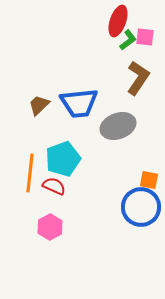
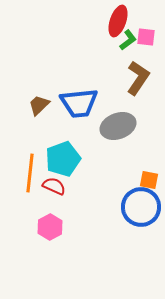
pink square: moved 1 px right
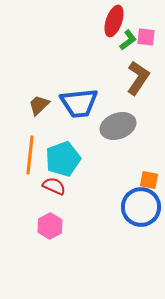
red ellipse: moved 4 px left
orange line: moved 18 px up
pink hexagon: moved 1 px up
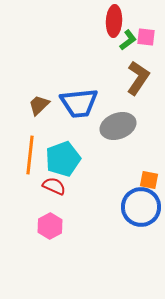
red ellipse: rotated 16 degrees counterclockwise
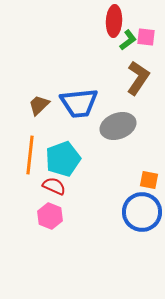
blue circle: moved 1 px right, 5 px down
pink hexagon: moved 10 px up; rotated 10 degrees counterclockwise
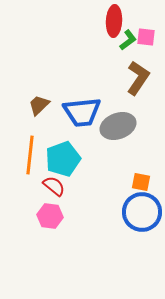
blue trapezoid: moved 3 px right, 9 px down
orange square: moved 8 px left, 2 px down
red semicircle: rotated 15 degrees clockwise
pink hexagon: rotated 15 degrees counterclockwise
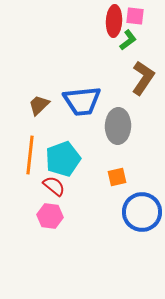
pink square: moved 11 px left, 21 px up
brown L-shape: moved 5 px right
blue trapezoid: moved 11 px up
gray ellipse: rotated 68 degrees counterclockwise
orange square: moved 24 px left, 5 px up; rotated 24 degrees counterclockwise
